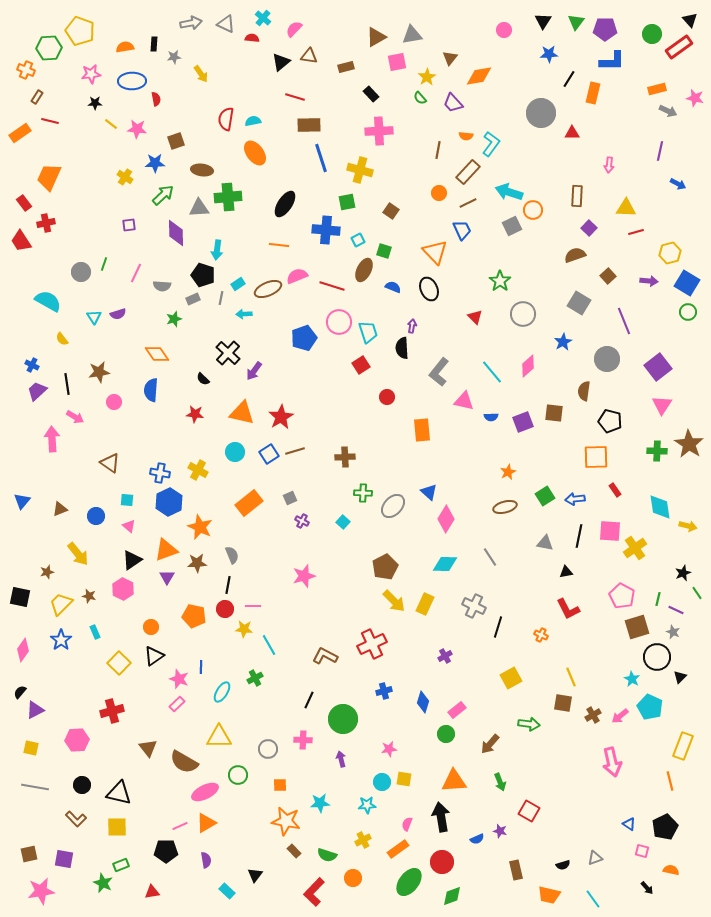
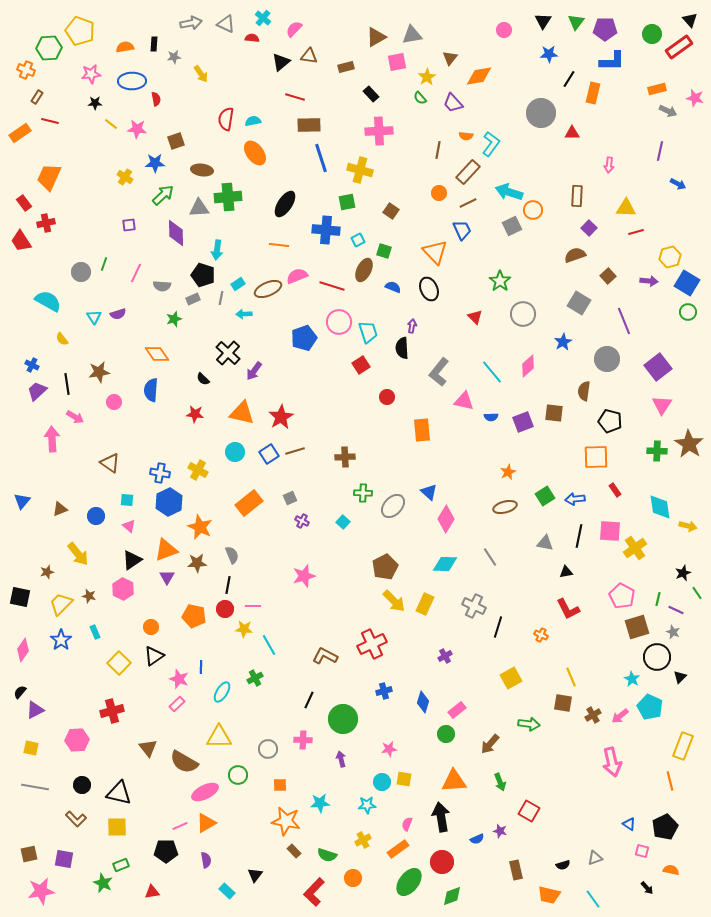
yellow hexagon at (670, 253): moved 4 px down
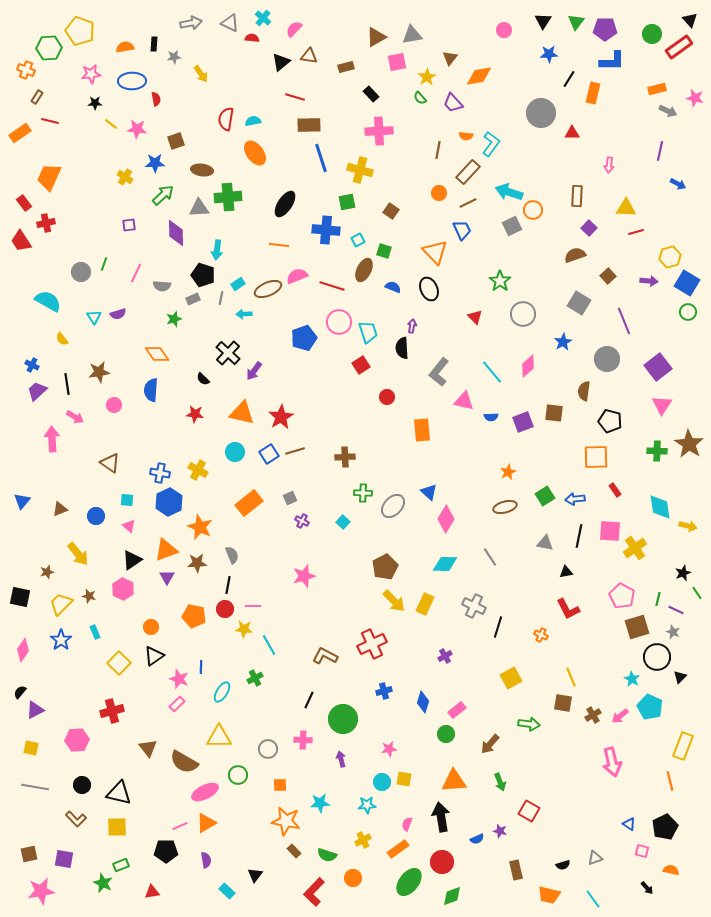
gray triangle at (226, 24): moved 4 px right, 1 px up
pink circle at (114, 402): moved 3 px down
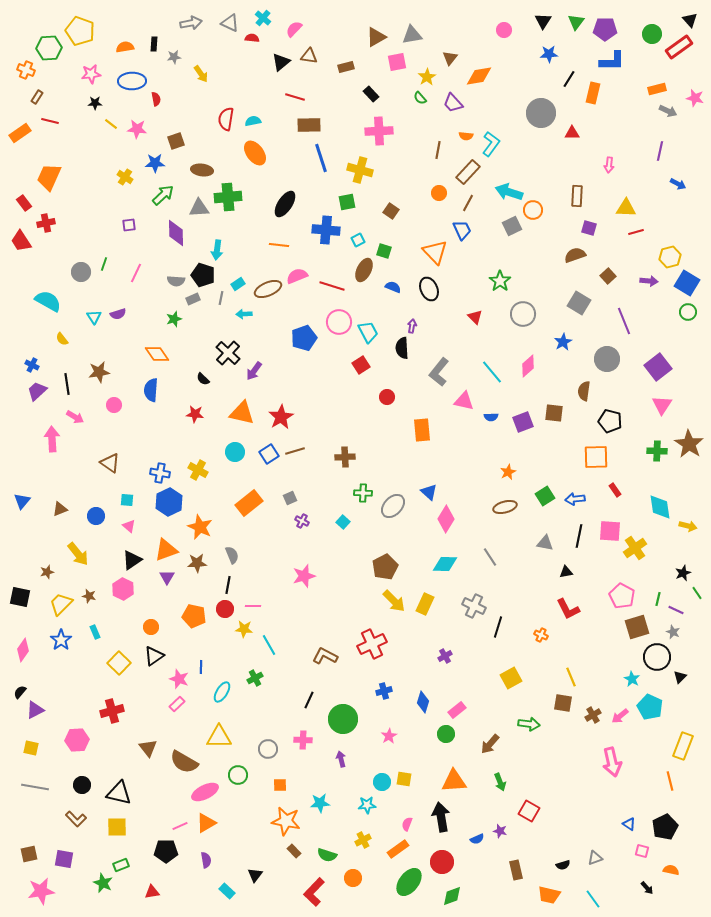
brown line at (468, 203): rotated 36 degrees counterclockwise
purple square at (589, 228): rotated 28 degrees counterclockwise
gray semicircle at (162, 286): moved 14 px right, 5 px up
cyan trapezoid at (368, 332): rotated 10 degrees counterclockwise
pink star at (389, 749): moved 13 px up; rotated 21 degrees counterclockwise
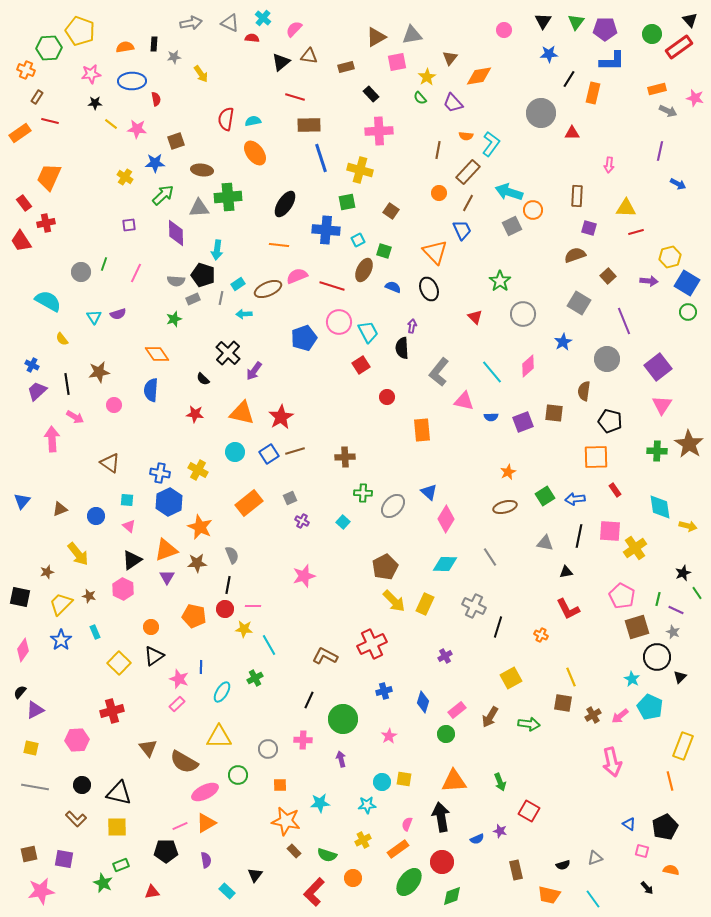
brown arrow at (490, 744): moved 27 px up; rotated 10 degrees counterclockwise
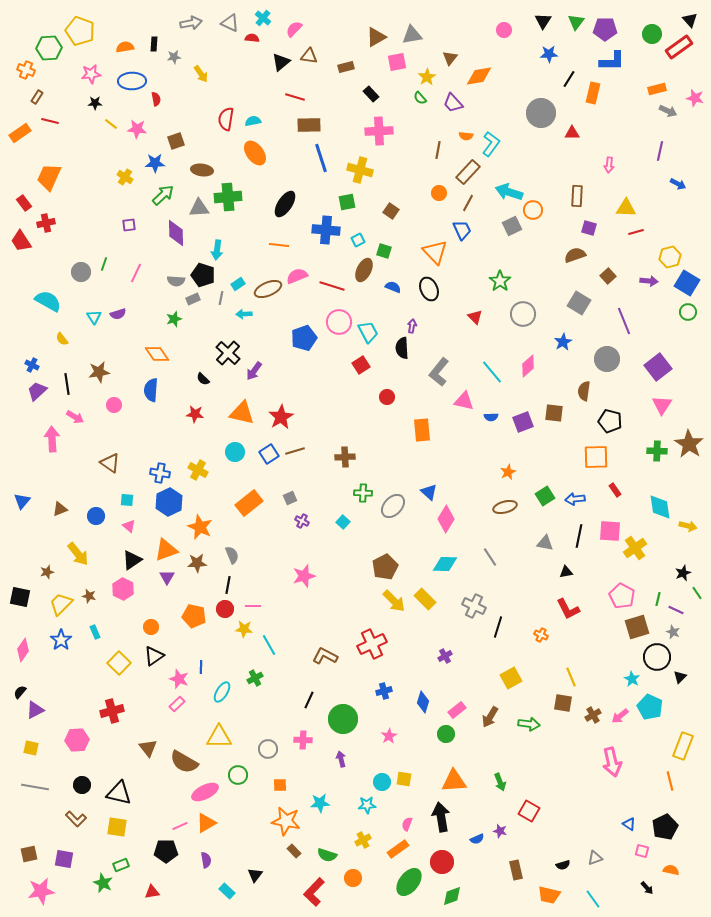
yellow rectangle at (425, 604): moved 5 px up; rotated 70 degrees counterclockwise
yellow square at (117, 827): rotated 10 degrees clockwise
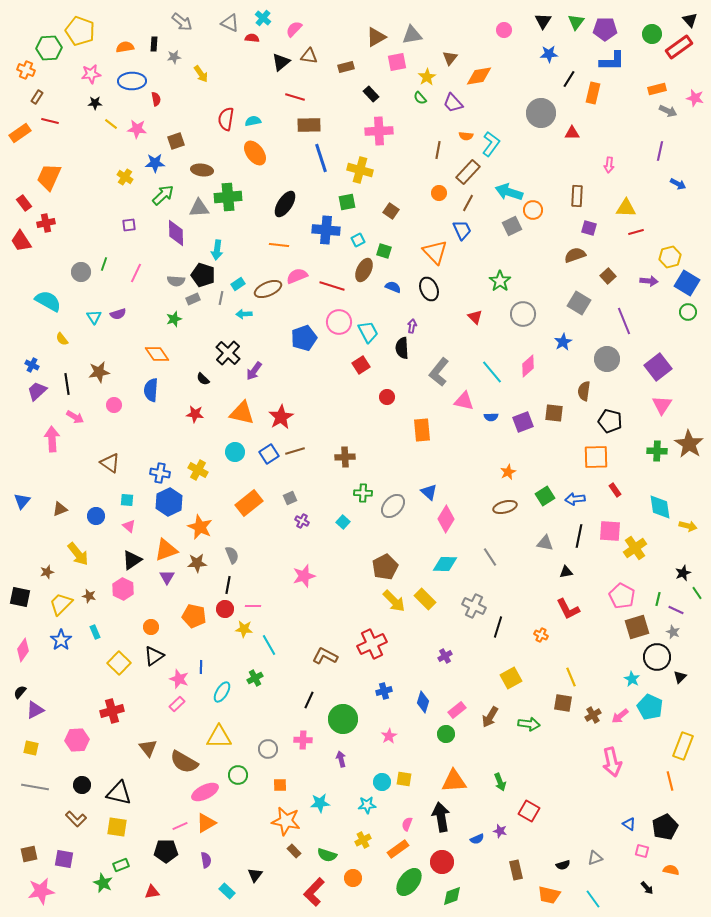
gray arrow at (191, 23): moved 9 px left, 1 px up; rotated 50 degrees clockwise
